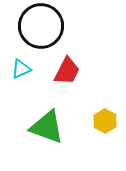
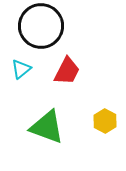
cyan triangle: rotated 15 degrees counterclockwise
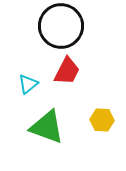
black circle: moved 20 px right
cyan triangle: moved 7 px right, 15 px down
yellow hexagon: moved 3 px left, 1 px up; rotated 25 degrees counterclockwise
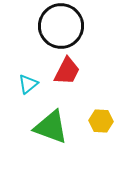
yellow hexagon: moved 1 px left, 1 px down
green triangle: moved 4 px right
